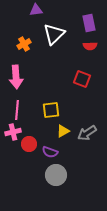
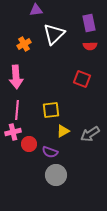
gray arrow: moved 3 px right, 1 px down
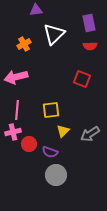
pink arrow: rotated 80 degrees clockwise
yellow triangle: rotated 16 degrees counterclockwise
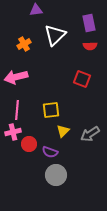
white triangle: moved 1 px right, 1 px down
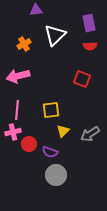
pink arrow: moved 2 px right, 1 px up
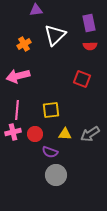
yellow triangle: moved 2 px right, 3 px down; rotated 48 degrees clockwise
red circle: moved 6 px right, 10 px up
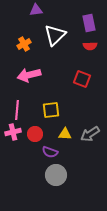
pink arrow: moved 11 px right, 1 px up
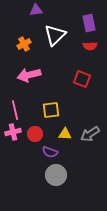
pink line: moved 2 px left; rotated 18 degrees counterclockwise
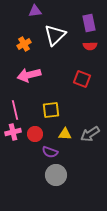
purple triangle: moved 1 px left, 1 px down
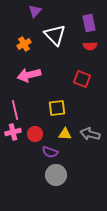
purple triangle: rotated 40 degrees counterclockwise
white triangle: rotated 30 degrees counterclockwise
yellow square: moved 6 px right, 2 px up
gray arrow: rotated 48 degrees clockwise
